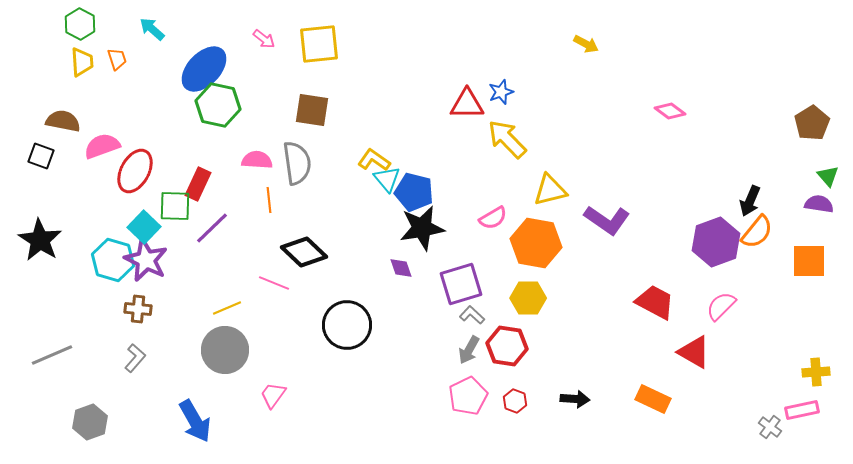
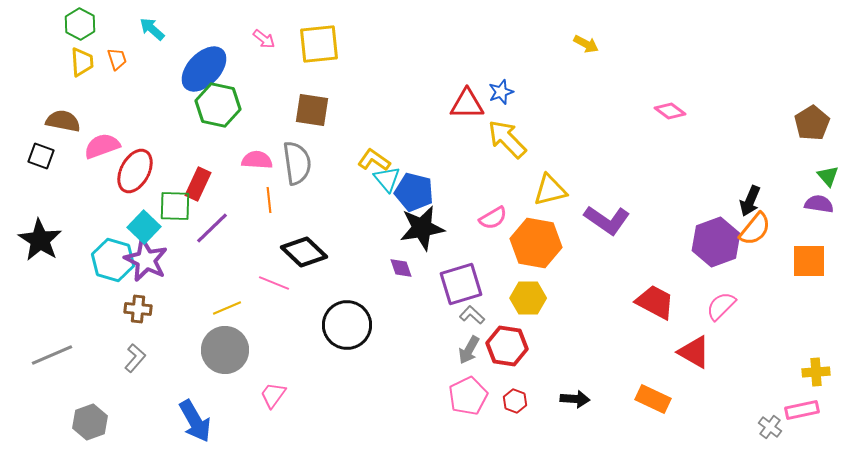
orange semicircle at (757, 232): moved 2 px left, 3 px up
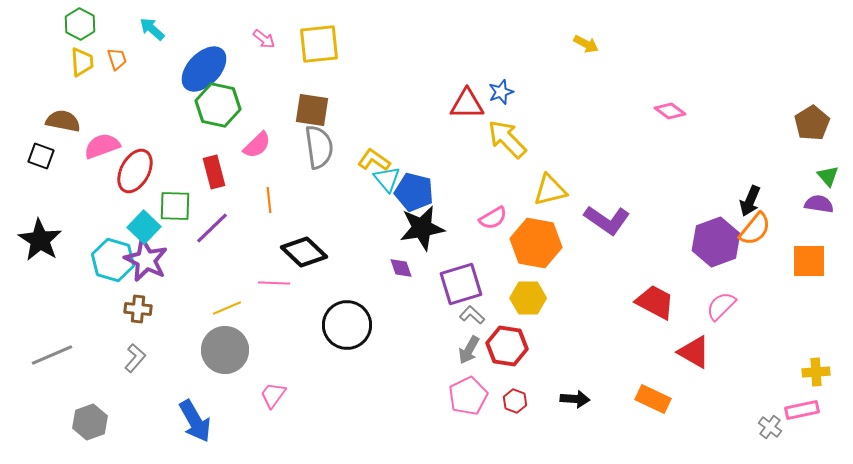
pink semicircle at (257, 160): moved 15 px up; rotated 132 degrees clockwise
gray semicircle at (297, 163): moved 22 px right, 16 px up
red rectangle at (198, 184): moved 16 px right, 12 px up; rotated 40 degrees counterclockwise
pink line at (274, 283): rotated 20 degrees counterclockwise
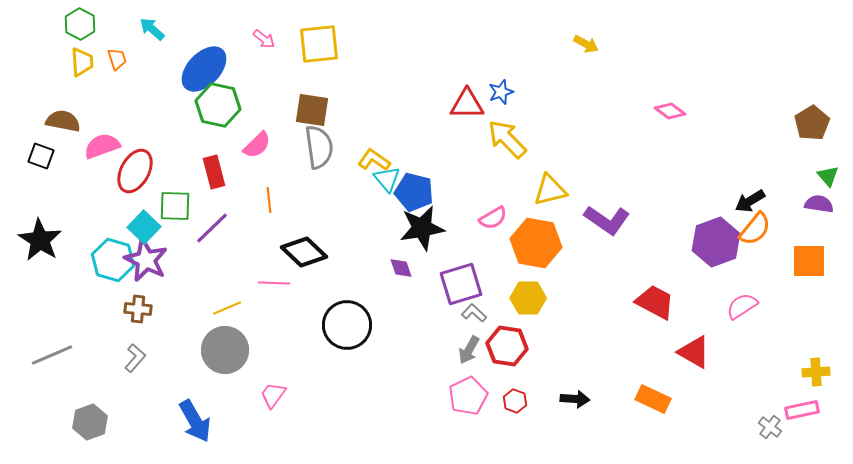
black arrow at (750, 201): rotated 36 degrees clockwise
pink semicircle at (721, 306): moved 21 px right; rotated 12 degrees clockwise
gray L-shape at (472, 315): moved 2 px right, 2 px up
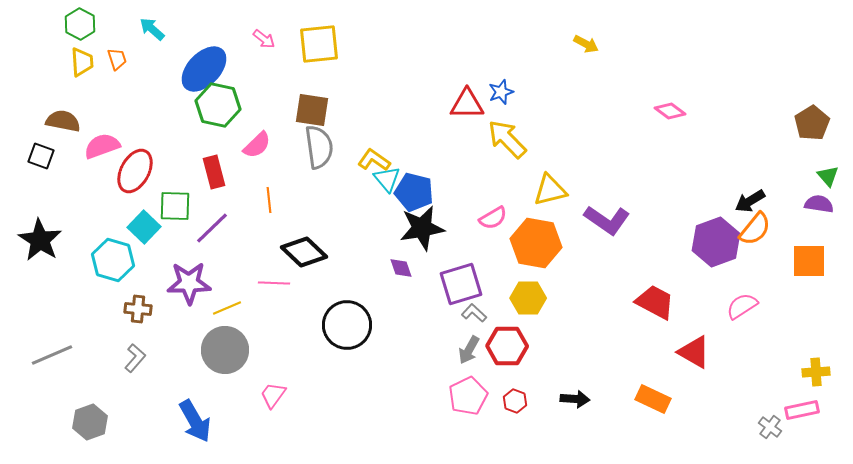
purple star at (146, 260): moved 43 px right, 23 px down; rotated 27 degrees counterclockwise
red hexagon at (507, 346): rotated 9 degrees counterclockwise
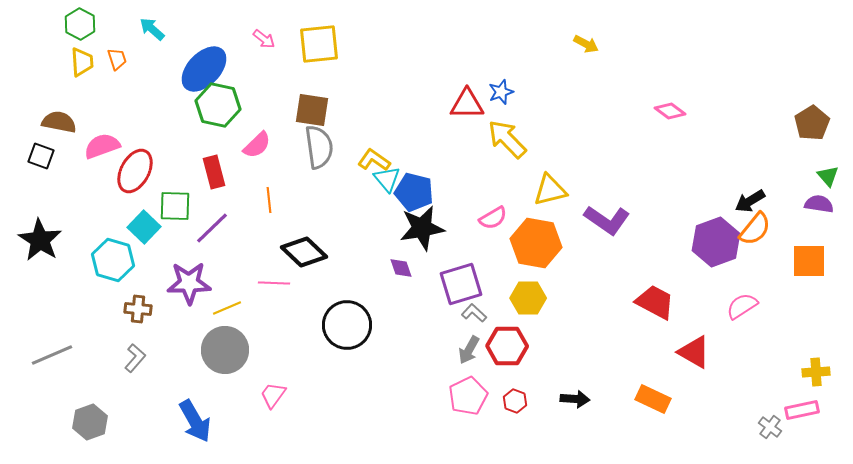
brown semicircle at (63, 121): moved 4 px left, 1 px down
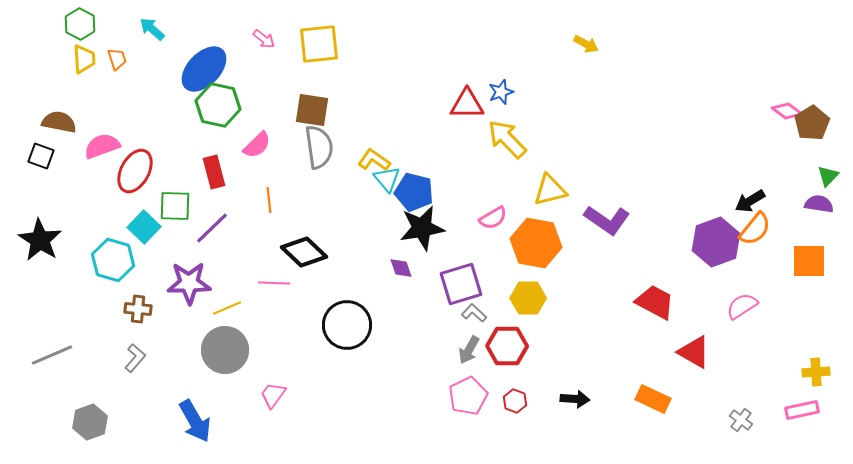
yellow trapezoid at (82, 62): moved 2 px right, 3 px up
pink diamond at (670, 111): moved 117 px right
green triangle at (828, 176): rotated 25 degrees clockwise
gray cross at (770, 427): moved 29 px left, 7 px up
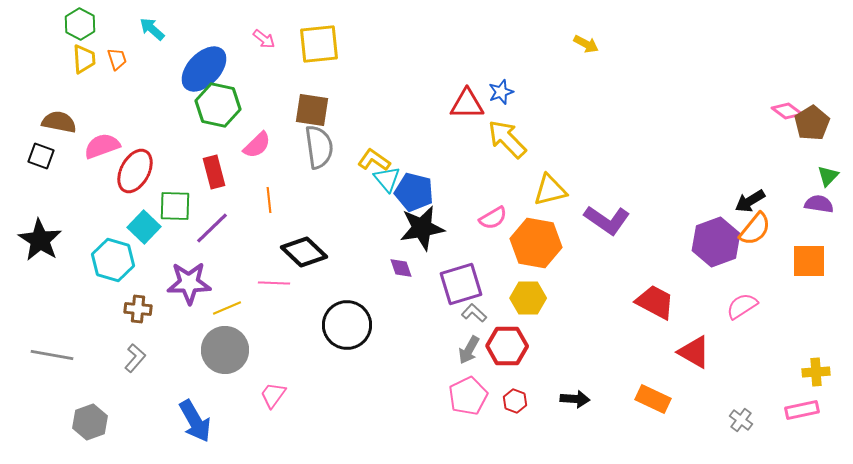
gray line at (52, 355): rotated 33 degrees clockwise
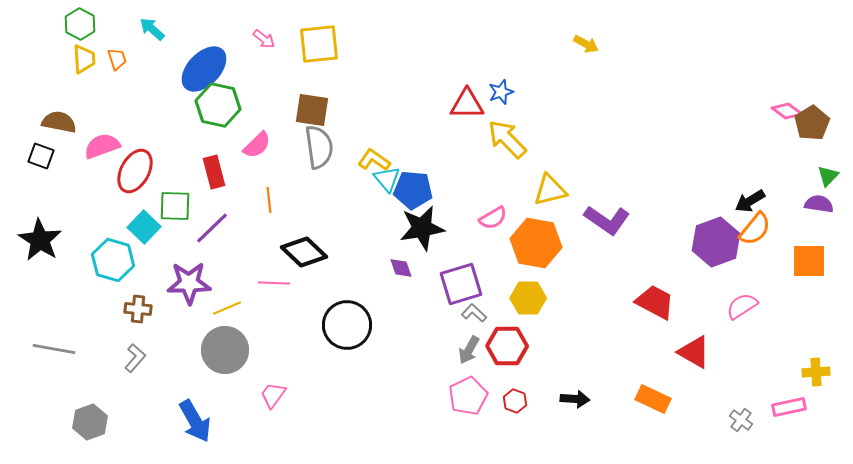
blue pentagon at (414, 192): moved 1 px left, 2 px up; rotated 9 degrees counterclockwise
gray line at (52, 355): moved 2 px right, 6 px up
pink rectangle at (802, 410): moved 13 px left, 3 px up
